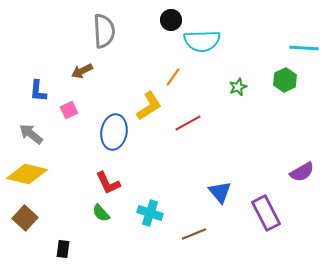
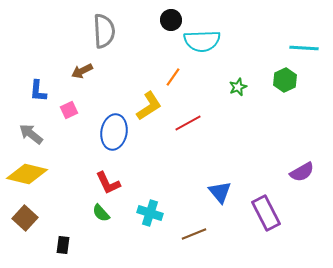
black rectangle: moved 4 px up
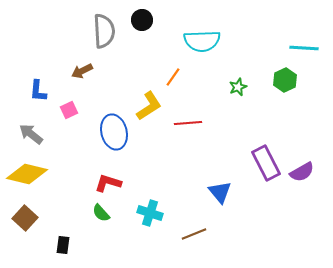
black circle: moved 29 px left
red line: rotated 24 degrees clockwise
blue ellipse: rotated 24 degrees counterclockwise
red L-shape: rotated 132 degrees clockwise
purple rectangle: moved 50 px up
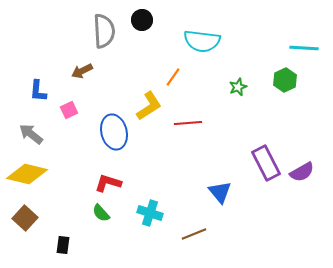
cyan semicircle: rotated 9 degrees clockwise
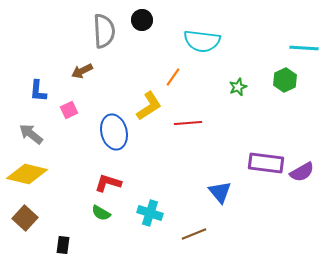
purple rectangle: rotated 56 degrees counterclockwise
green semicircle: rotated 18 degrees counterclockwise
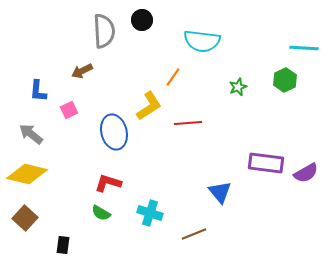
purple semicircle: moved 4 px right, 1 px down
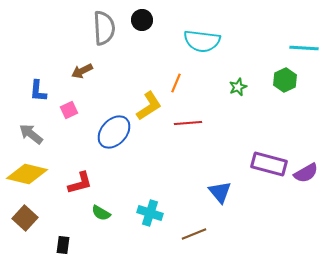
gray semicircle: moved 3 px up
orange line: moved 3 px right, 6 px down; rotated 12 degrees counterclockwise
blue ellipse: rotated 56 degrees clockwise
purple rectangle: moved 3 px right, 1 px down; rotated 8 degrees clockwise
red L-shape: moved 28 px left; rotated 148 degrees clockwise
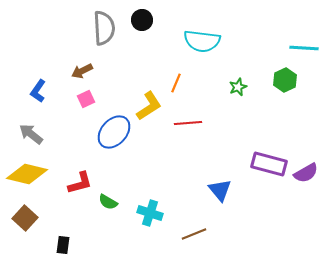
blue L-shape: rotated 30 degrees clockwise
pink square: moved 17 px right, 11 px up
blue triangle: moved 2 px up
green semicircle: moved 7 px right, 11 px up
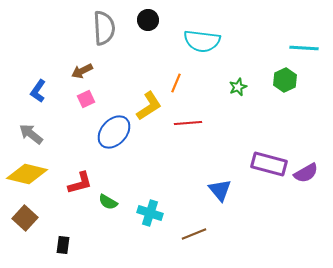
black circle: moved 6 px right
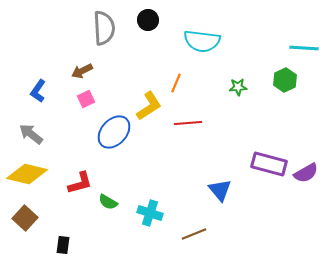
green star: rotated 18 degrees clockwise
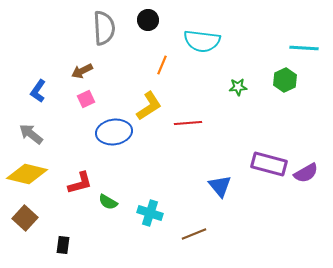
orange line: moved 14 px left, 18 px up
blue ellipse: rotated 40 degrees clockwise
blue triangle: moved 4 px up
